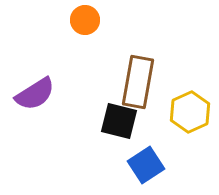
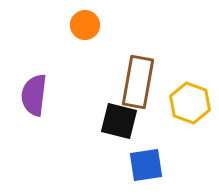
orange circle: moved 5 px down
purple semicircle: moved 1 px left, 1 px down; rotated 129 degrees clockwise
yellow hexagon: moved 9 px up; rotated 15 degrees counterclockwise
blue square: rotated 24 degrees clockwise
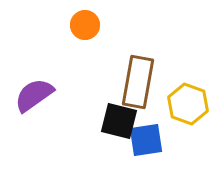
purple semicircle: rotated 48 degrees clockwise
yellow hexagon: moved 2 px left, 1 px down
blue square: moved 25 px up
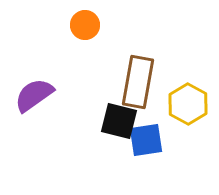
yellow hexagon: rotated 9 degrees clockwise
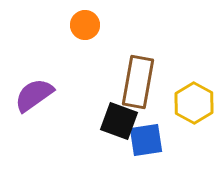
yellow hexagon: moved 6 px right, 1 px up
black square: rotated 6 degrees clockwise
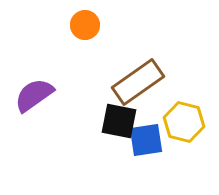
brown rectangle: rotated 45 degrees clockwise
yellow hexagon: moved 10 px left, 19 px down; rotated 15 degrees counterclockwise
black square: rotated 9 degrees counterclockwise
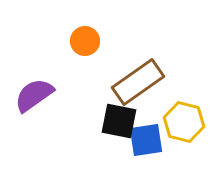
orange circle: moved 16 px down
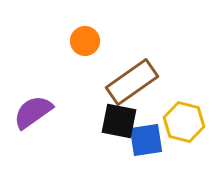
brown rectangle: moved 6 px left
purple semicircle: moved 1 px left, 17 px down
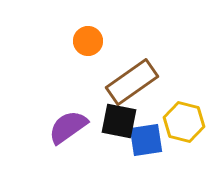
orange circle: moved 3 px right
purple semicircle: moved 35 px right, 15 px down
